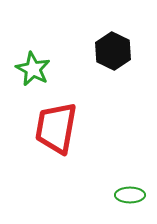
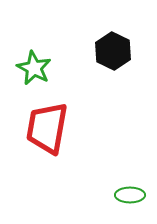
green star: moved 1 px right, 1 px up
red trapezoid: moved 9 px left
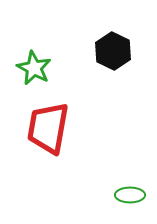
red trapezoid: moved 1 px right
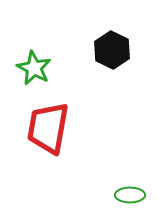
black hexagon: moved 1 px left, 1 px up
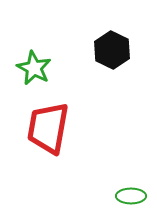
green ellipse: moved 1 px right, 1 px down
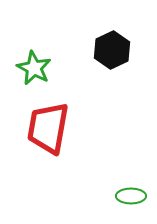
black hexagon: rotated 9 degrees clockwise
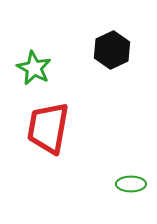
green ellipse: moved 12 px up
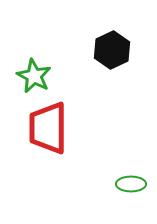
green star: moved 8 px down
red trapezoid: rotated 10 degrees counterclockwise
